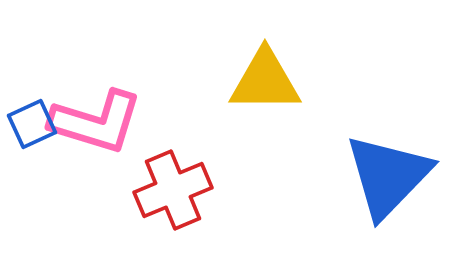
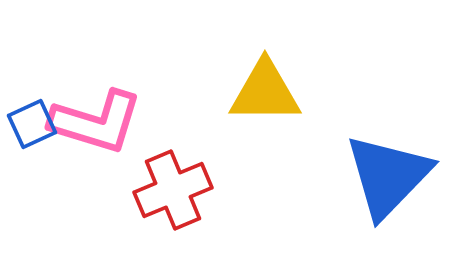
yellow triangle: moved 11 px down
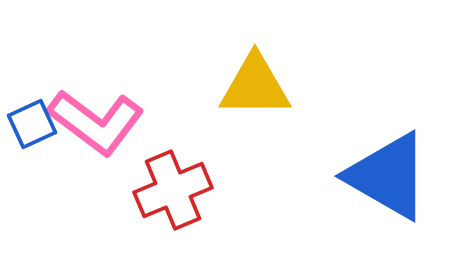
yellow triangle: moved 10 px left, 6 px up
pink L-shape: rotated 20 degrees clockwise
blue triangle: rotated 44 degrees counterclockwise
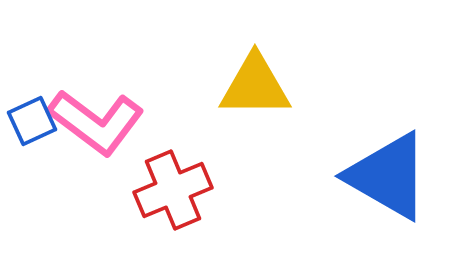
blue square: moved 3 px up
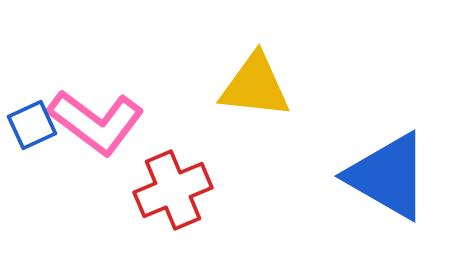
yellow triangle: rotated 6 degrees clockwise
blue square: moved 4 px down
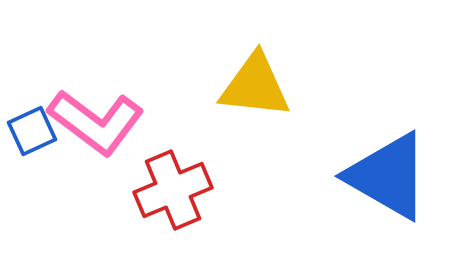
blue square: moved 6 px down
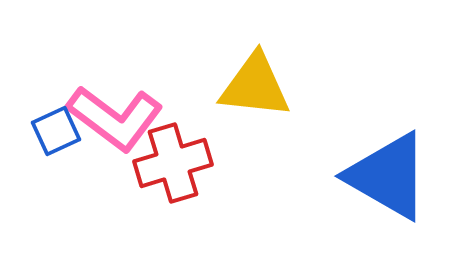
pink L-shape: moved 19 px right, 4 px up
blue square: moved 24 px right
red cross: moved 27 px up; rotated 6 degrees clockwise
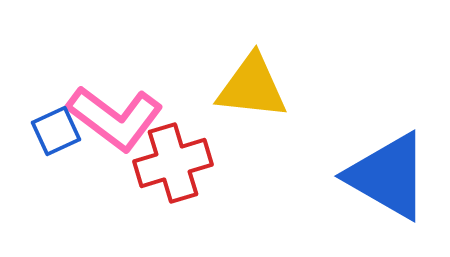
yellow triangle: moved 3 px left, 1 px down
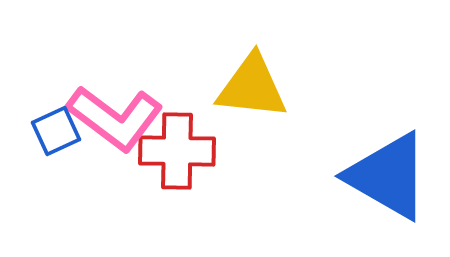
red cross: moved 4 px right, 12 px up; rotated 18 degrees clockwise
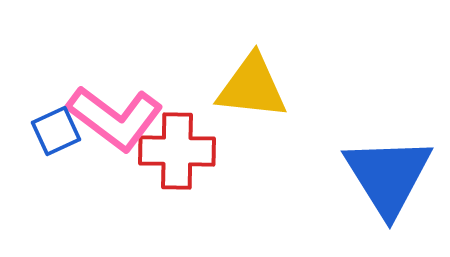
blue triangle: rotated 28 degrees clockwise
